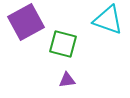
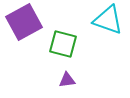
purple square: moved 2 px left
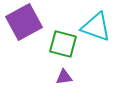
cyan triangle: moved 12 px left, 7 px down
purple triangle: moved 3 px left, 3 px up
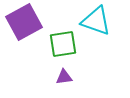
cyan triangle: moved 6 px up
green square: rotated 24 degrees counterclockwise
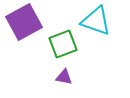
green square: rotated 12 degrees counterclockwise
purple triangle: rotated 18 degrees clockwise
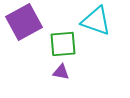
green square: rotated 16 degrees clockwise
purple triangle: moved 3 px left, 5 px up
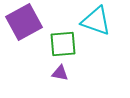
purple triangle: moved 1 px left, 1 px down
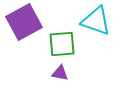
green square: moved 1 px left
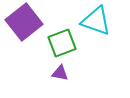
purple square: rotated 9 degrees counterclockwise
green square: moved 1 px up; rotated 16 degrees counterclockwise
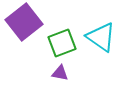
cyan triangle: moved 5 px right, 16 px down; rotated 16 degrees clockwise
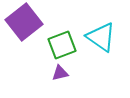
green square: moved 2 px down
purple triangle: rotated 24 degrees counterclockwise
